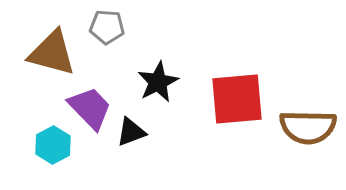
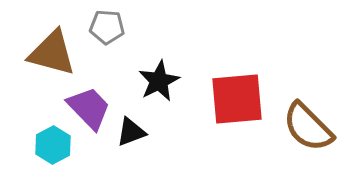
black star: moved 1 px right, 1 px up
purple trapezoid: moved 1 px left
brown semicircle: rotated 44 degrees clockwise
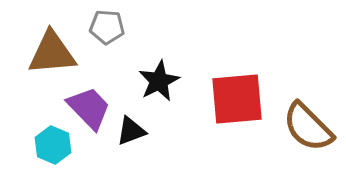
brown triangle: rotated 20 degrees counterclockwise
black triangle: moved 1 px up
cyan hexagon: rotated 9 degrees counterclockwise
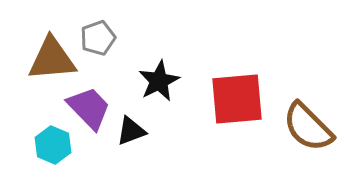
gray pentagon: moved 9 px left, 11 px down; rotated 24 degrees counterclockwise
brown triangle: moved 6 px down
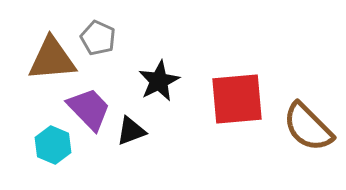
gray pentagon: rotated 28 degrees counterclockwise
purple trapezoid: moved 1 px down
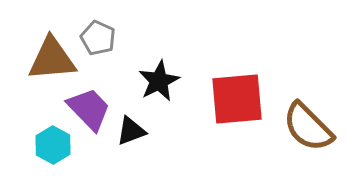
cyan hexagon: rotated 6 degrees clockwise
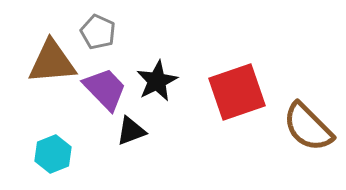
gray pentagon: moved 6 px up
brown triangle: moved 3 px down
black star: moved 2 px left
red square: moved 7 px up; rotated 14 degrees counterclockwise
purple trapezoid: moved 16 px right, 20 px up
cyan hexagon: moved 9 px down; rotated 9 degrees clockwise
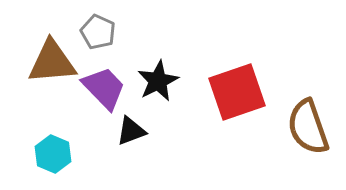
black star: moved 1 px right
purple trapezoid: moved 1 px left, 1 px up
brown semicircle: rotated 26 degrees clockwise
cyan hexagon: rotated 15 degrees counterclockwise
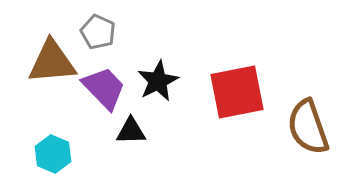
red square: rotated 8 degrees clockwise
black triangle: rotated 20 degrees clockwise
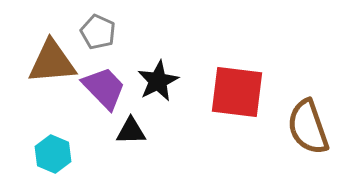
red square: rotated 18 degrees clockwise
